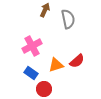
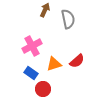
orange triangle: moved 2 px left, 1 px up
red circle: moved 1 px left
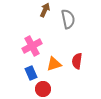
red semicircle: rotated 140 degrees clockwise
blue rectangle: rotated 32 degrees clockwise
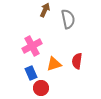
red circle: moved 2 px left, 1 px up
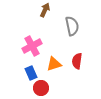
gray semicircle: moved 4 px right, 7 px down
